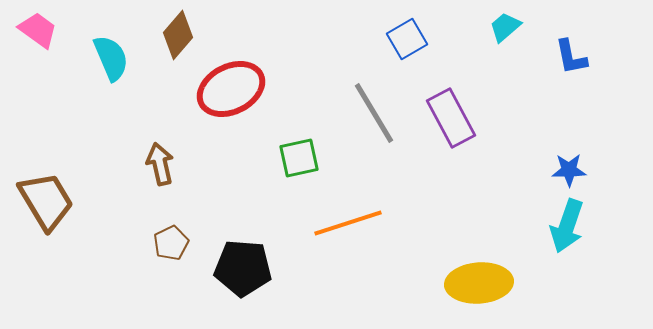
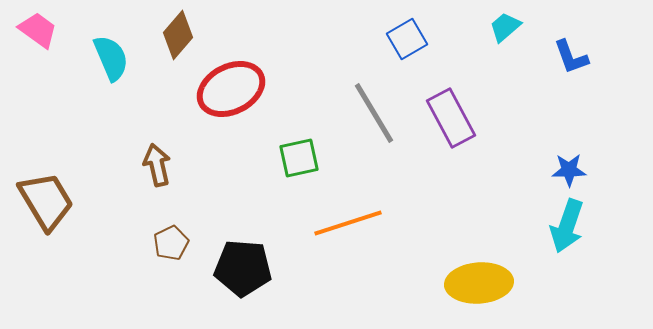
blue L-shape: rotated 9 degrees counterclockwise
brown arrow: moved 3 px left, 1 px down
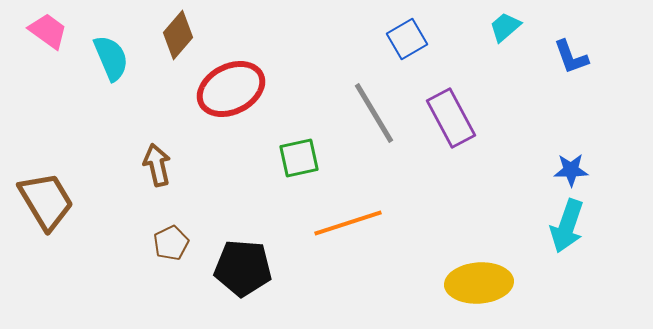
pink trapezoid: moved 10 px right, 1 px down
blue star: moved 2 px right
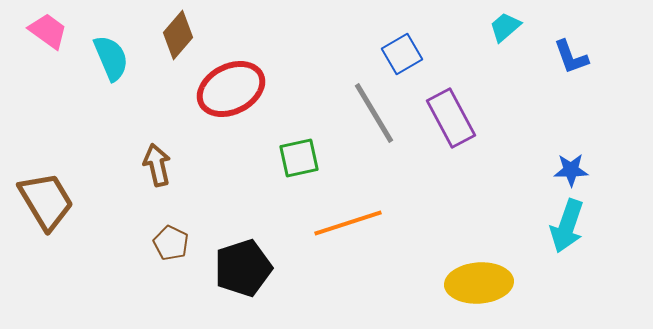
blue square: moved 5 px left, 15 px down
brown pentagon: rotated 20 degrees counterclockwise
black pentagon: rotated 22 degrees counterclockwise
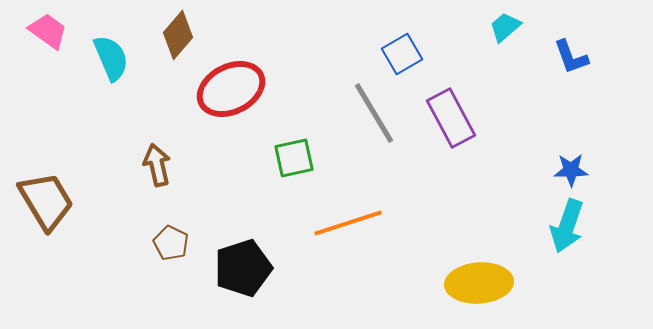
green square: moved 5 px left
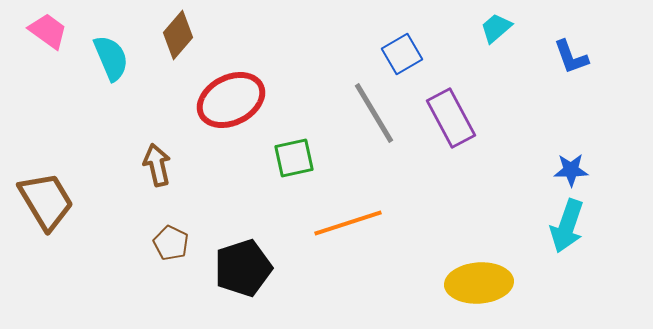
cyan trapezoid: moved 9 px left, 1 px down
red ellipse: moved 11 px down
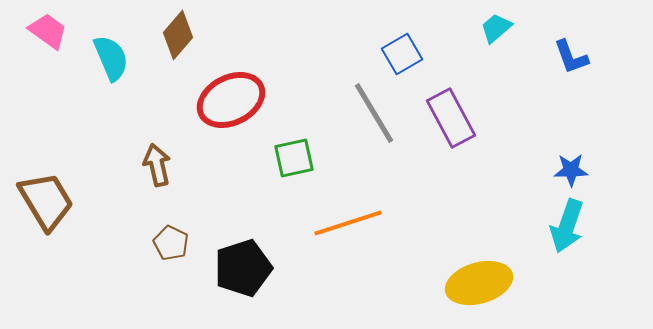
yellow ellipse: rotated 12 degrees counterclockwise
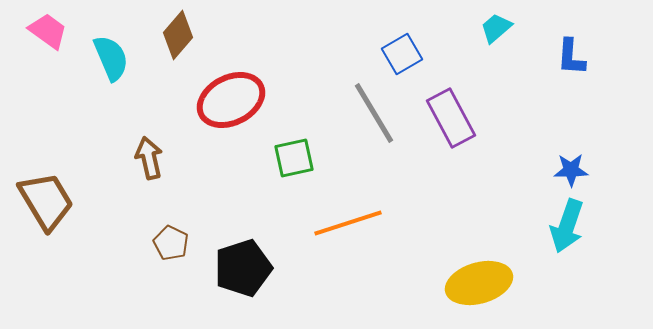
blue L-shape: rotated 24 degrees clockwise
brown arrow: moved 8 px left, 7 px up
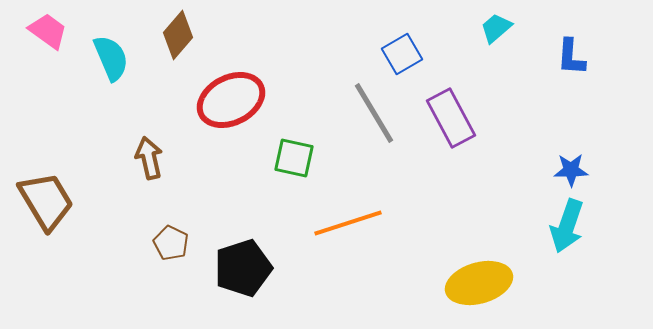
green square: rotated 24 degrees clockwise
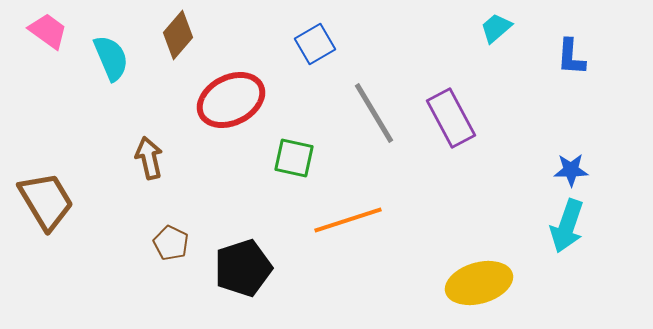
blue square: moved 87 px left, 10 px up
orange line: moved 3 px up
